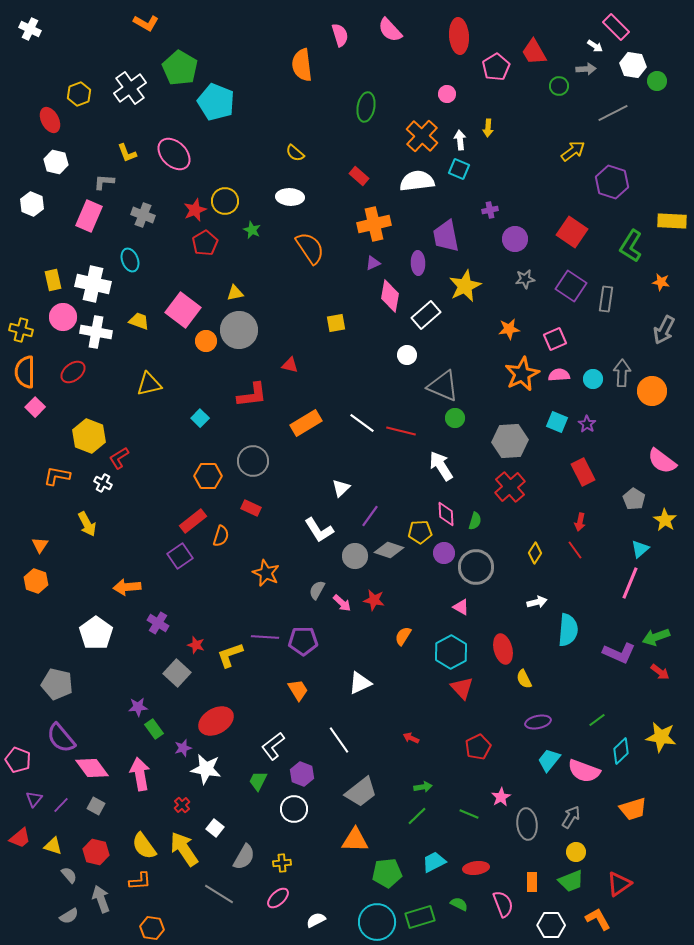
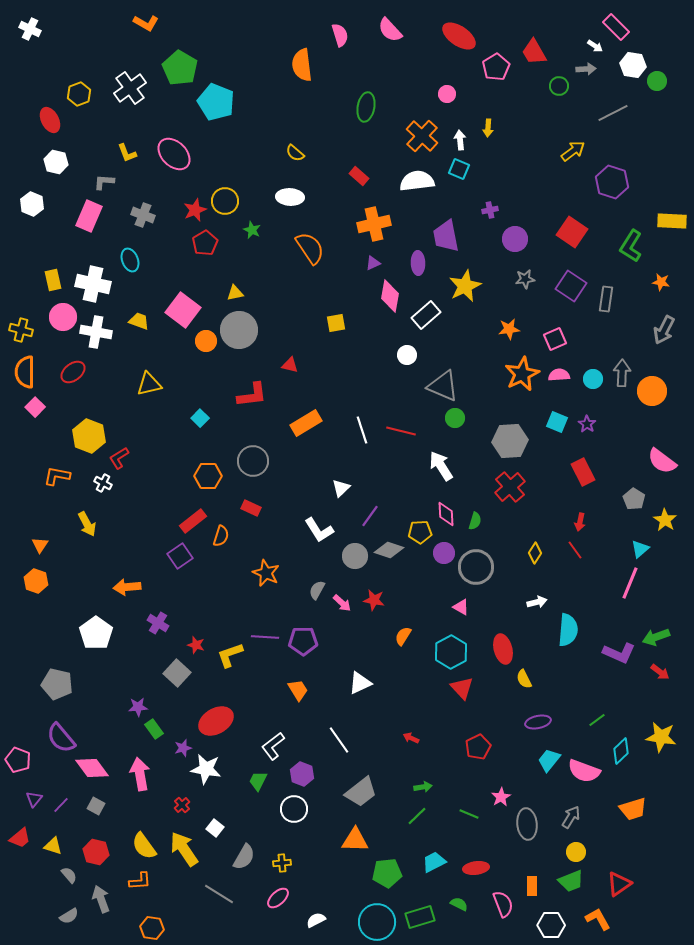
red ellipse at (459, 36): rotated 52 degrees counterclockwise
white line at (362, 423): moved 7 px down; rotated 36 degrees clockwise
orange rectangle at (532, 882): moved 4 px down
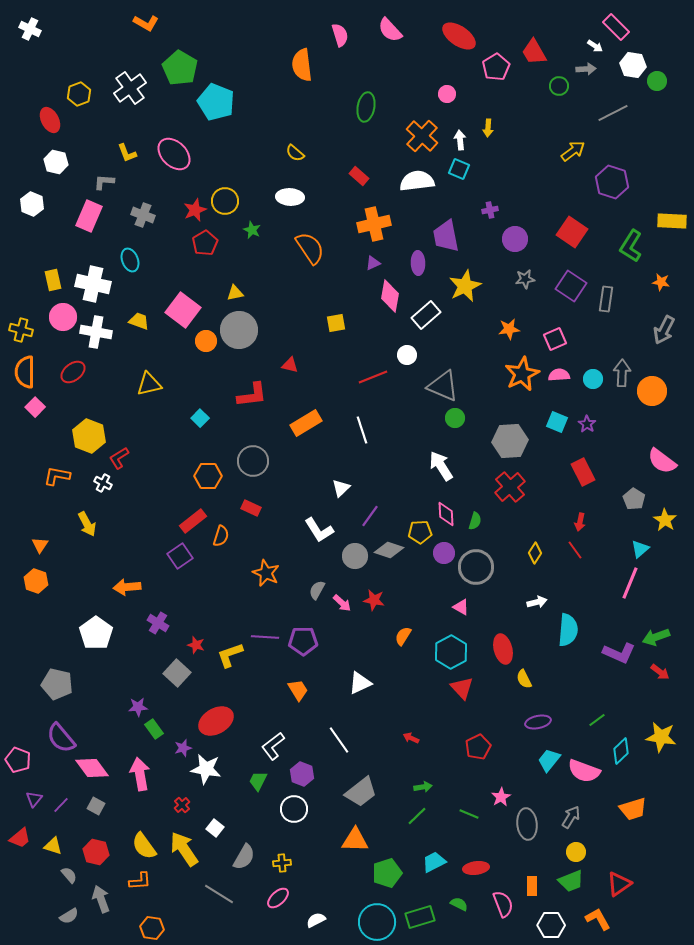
red line at (401, 431): moved 28 px left, 54 px up; rotated 36 degrees counterclockwise
green pentagon at (387, 873): rotated 12 degrees counterclockwise
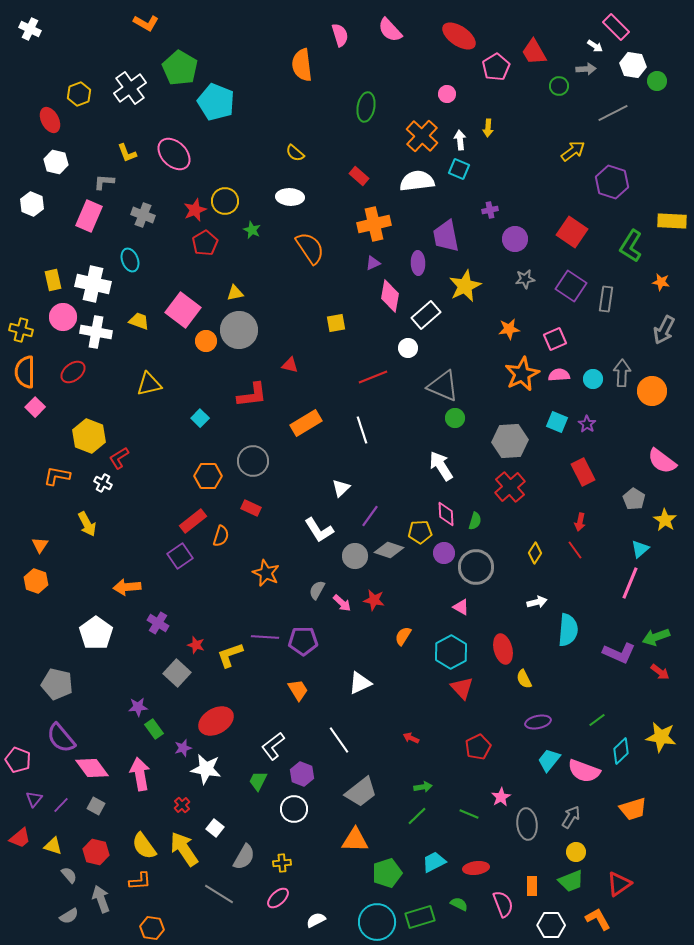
white circle at (407, 355): moved 1 px right, 7 px up
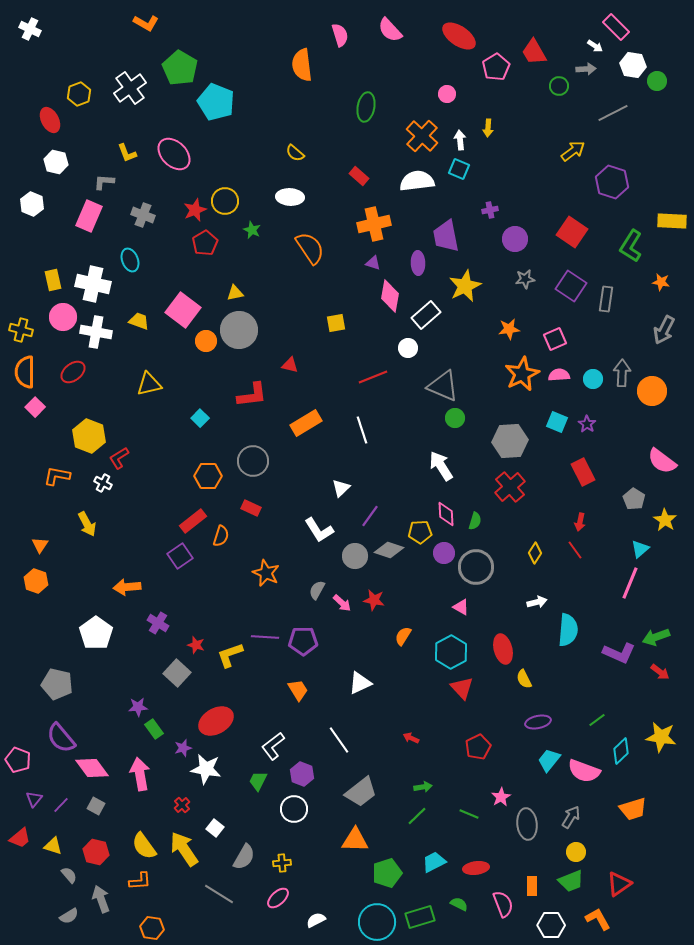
purple triangle at (373, 263): rotated 42 degrees clockwise
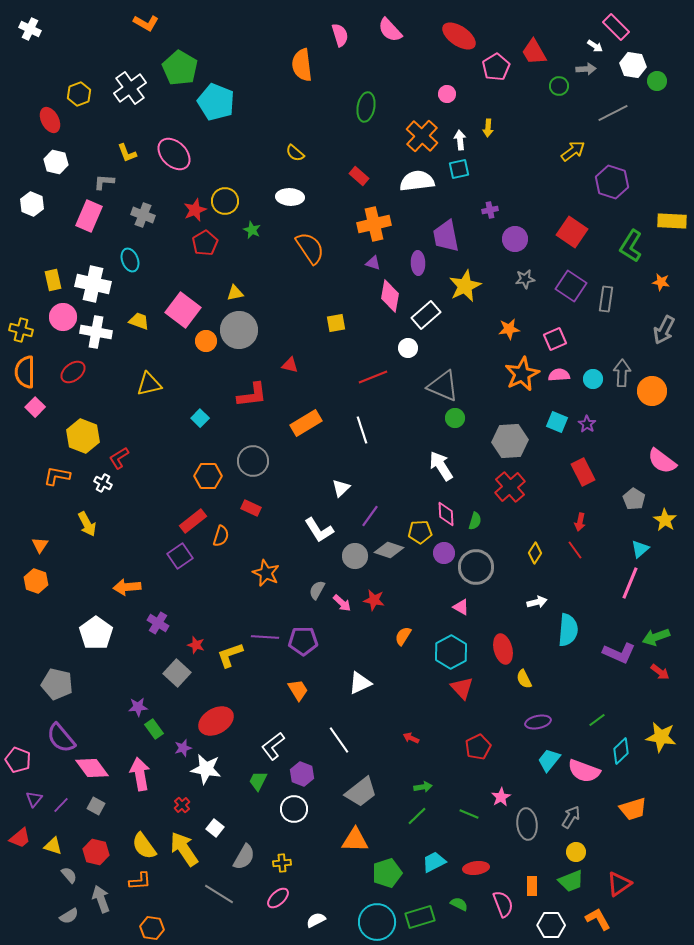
cyan square at (459, 169): rotated 35 degrees counterclockwise
yellow hexagon at (89, 436): moved 6 px left
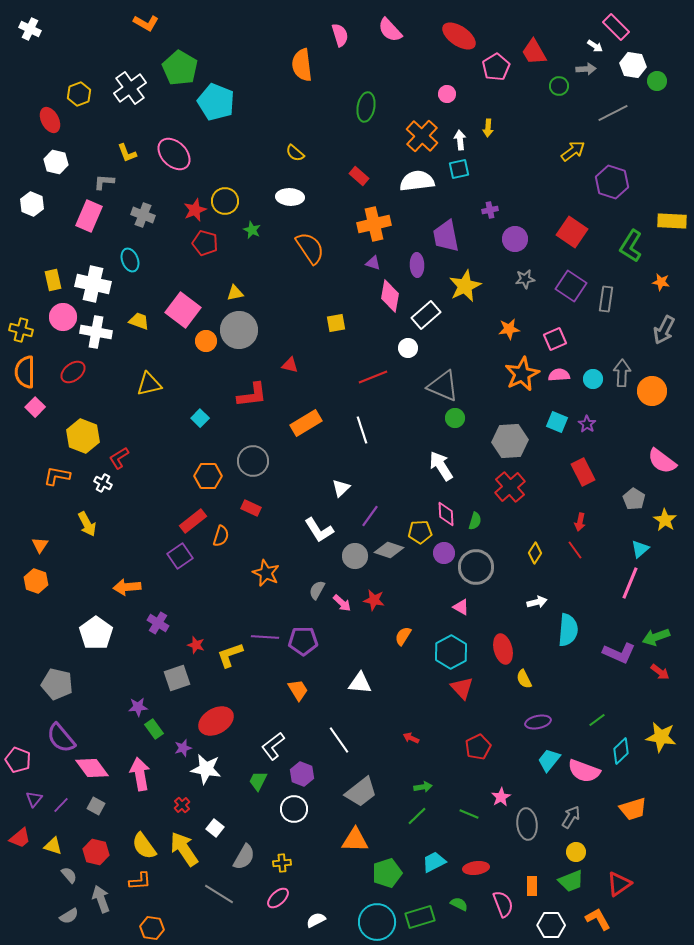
red pentagon at (205, 243): rotated 25 degrees counterclockwise
purple ellipse at (418, 263): moved 1 px left, 2 px down
gray square at (177, 673): moved 5 px down; rotated 28 degrees clockwise
white triangle at (360, 683): rotated 30 degrees clockwise
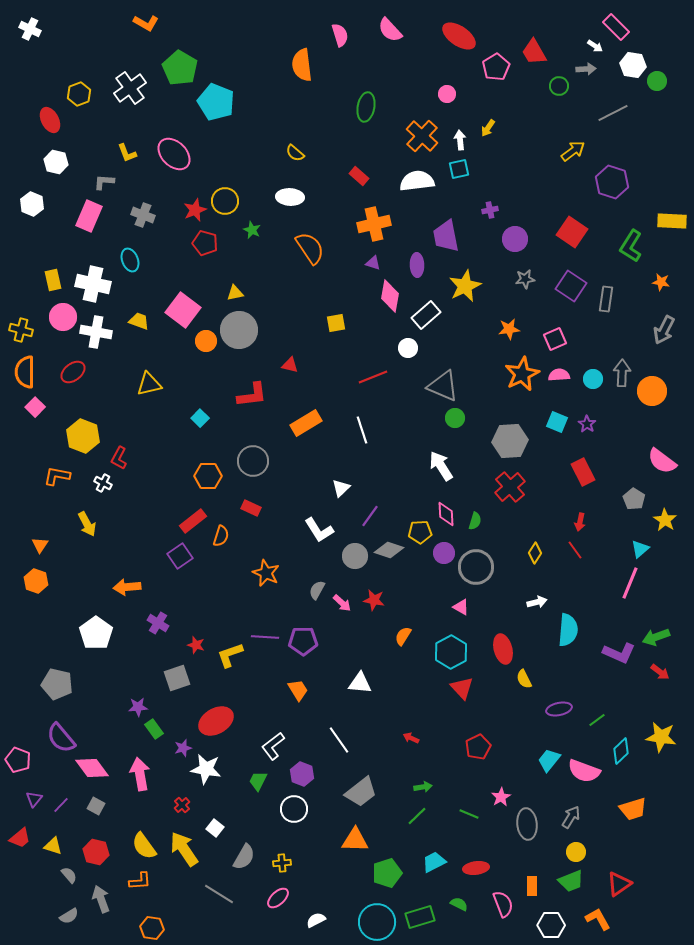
yellow arrow at (488, 128): rotated 30 degrees clockwise
red L-shape at (119, 458): rotated 30 degrees counterclockwise
purple ellipse at (538, 722): moved 21 px right, 13 px up
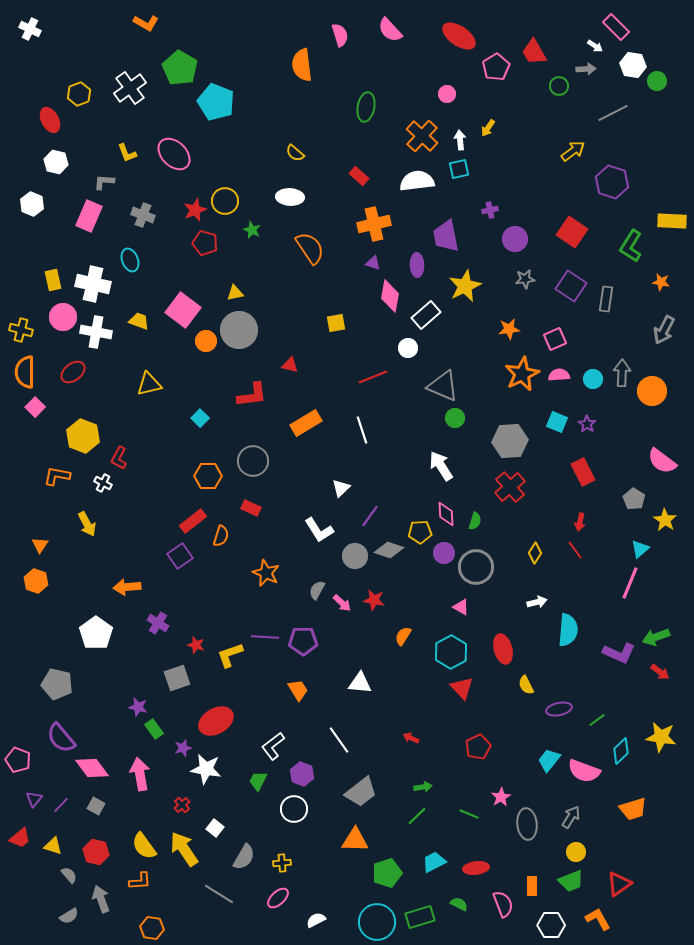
yellow semicircle at (524, 679): moved 2 px right, 6 px down
purple star at (138, 707): rotated 18 degrees clockwise
